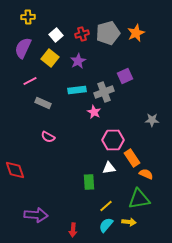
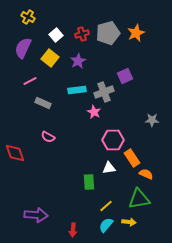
yellow cross: rotated 32 degrees clockwise
red diamond: moved 17 px up
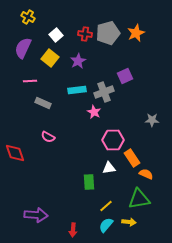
red cross: moved 3 px right; rotated 24 degrees clockwise
pink line: rotated 24 degrees clockwise
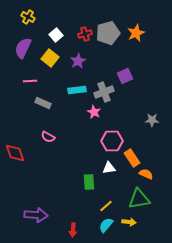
red cross: rotated 24 degrees counterclockwise
pink hexagon: moved 1 px left, 1 px down
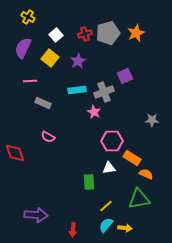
orange rectangle: rotated 24 degrees counterclockwise
yellow arrow: moved 4 px left, 6 px down
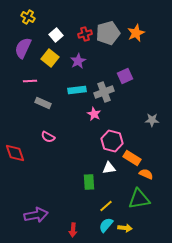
pink star: moved 2 px down
pink hexagon: rotated 15 degrees clockwise
purple arrow: rotated 15 degrees counterclockwise
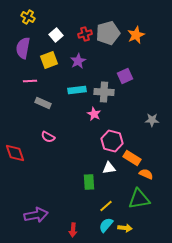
orange star: moved 2 px down
purple semicircle: rotated 15 degrees counterclockwise
yellow square: moved 1 px left, 2 px down; rotated 30 degrees clockwise
gray cross: rotated 24 degrees clockwise
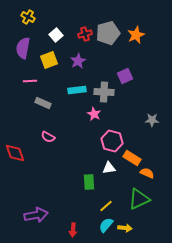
orange semicircle: moved 1 px right, 1 px up
green triangle: rotated 15 degrees counterclockwise
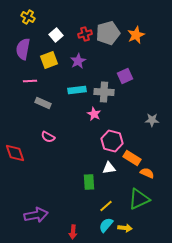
purple semicircle: moved 1 px down
red arrow: moved 2 px down
